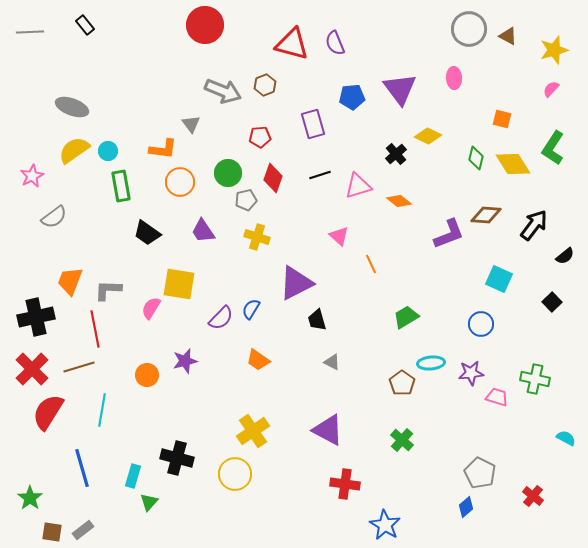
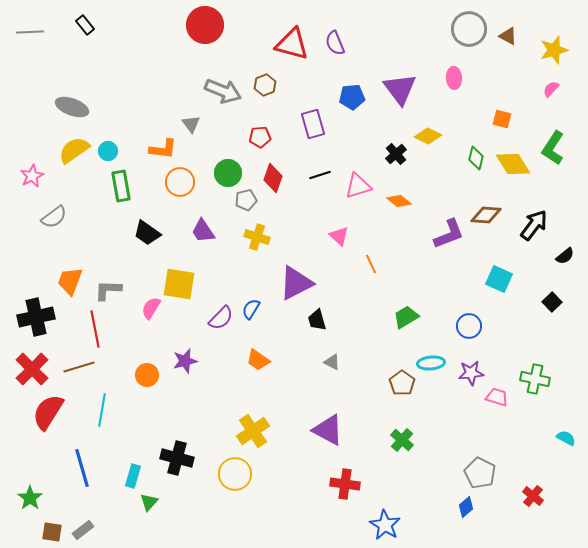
blue circle at (481, 324): moved 12 px left, 2 px down
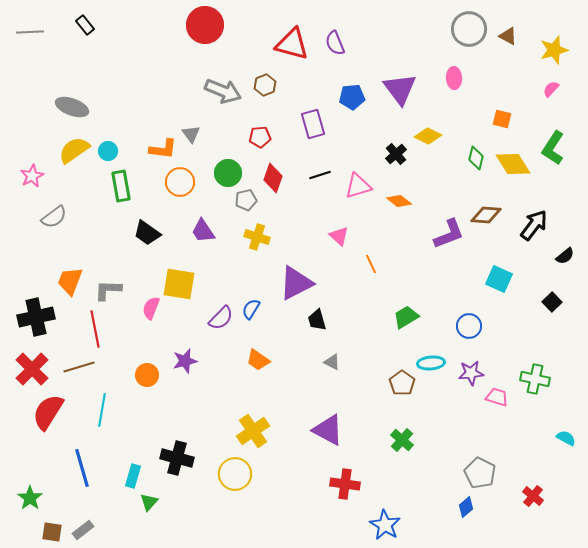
gray triangle at (191, 124): moved 10 px down
pink semicircle at (151, 308): rotated 10 degrees counterclockwise
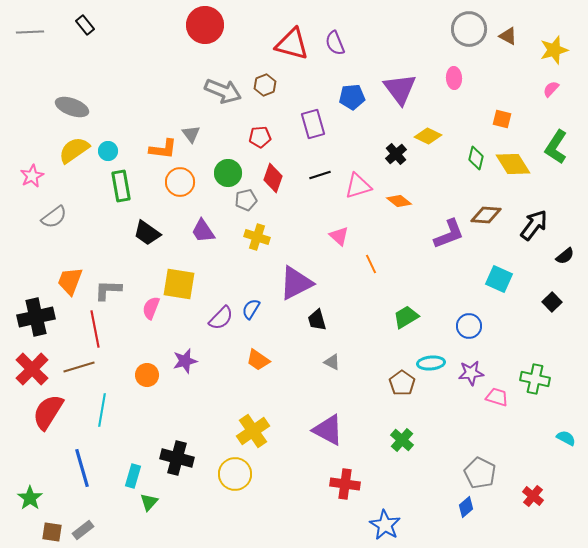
green L-shape at (553, 148): moved 3 px right, 1 px up
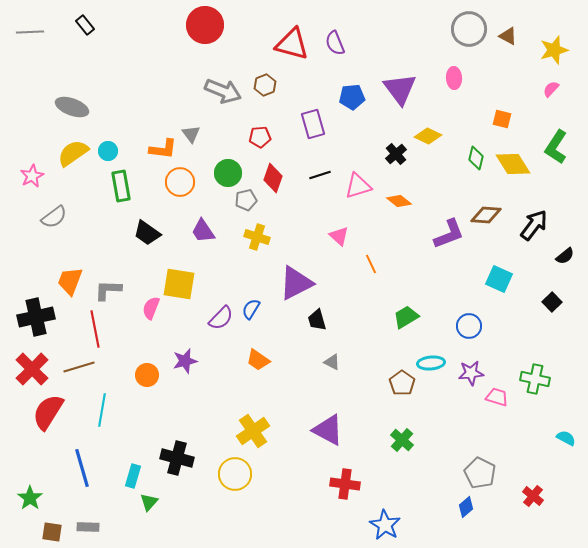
yellow semicircle at (74, 150): moved 1 px left, 3 px down
gray rectangle at (83, 530): moved 5 px right, 3 px up; rotated 40 degrees clockwise
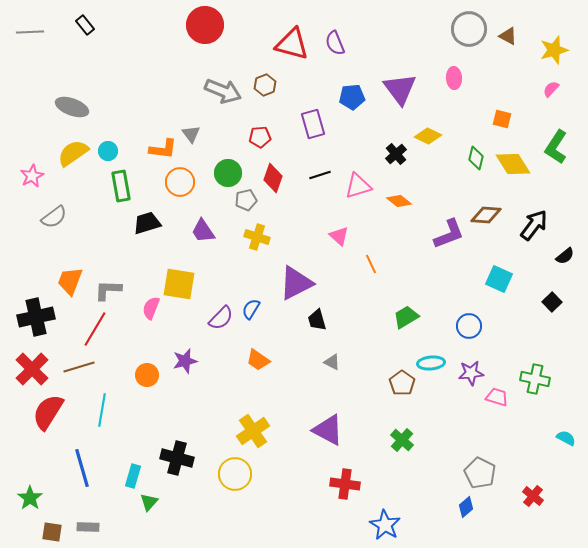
black trapezoid at (147, 233): moved 10 px up; rotated 128 degrees clockwise
red line at (95, 329): rotated 42 degrees clockwise
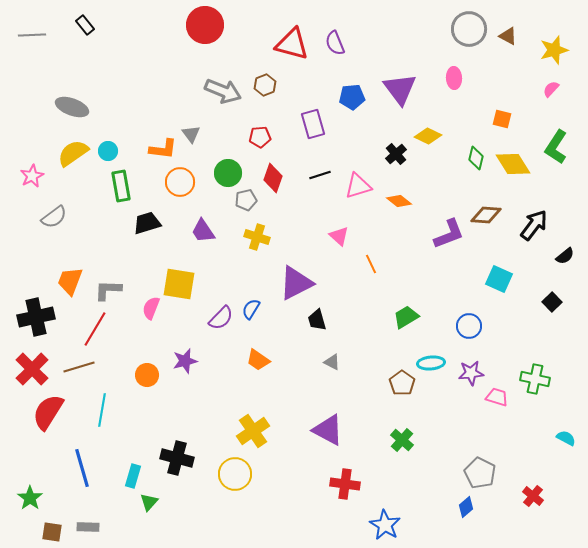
gray line at (30, 32): moved 2 px right, 3 px down
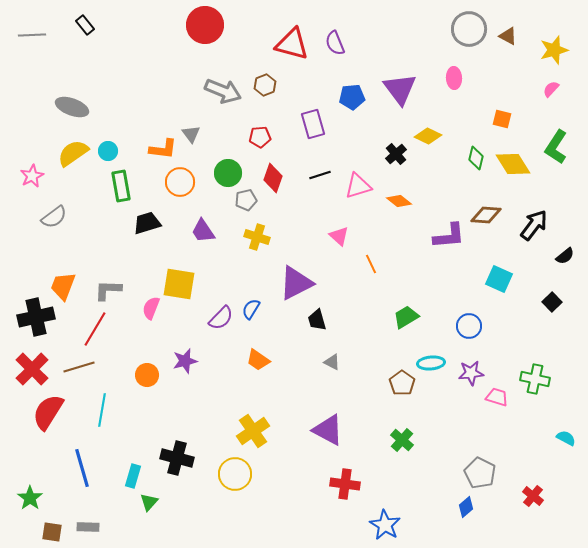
purple L-shape at (449, 234): moved 2 px down; rotated 16 degrees clockwise
orange trapezoid at (70, 281): moved 7 px left, 5 px down
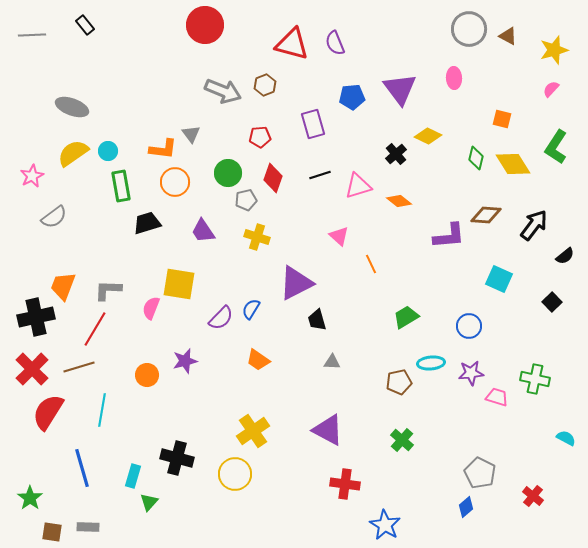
orange circle at (180, 182): moved 5 px left
gray triangle at (332, 362): rotated 24 degrees counterclockwise
brown pentagon at (402, 383): moved 3 px left, 1 px up; rotated 25 degrees clockwise
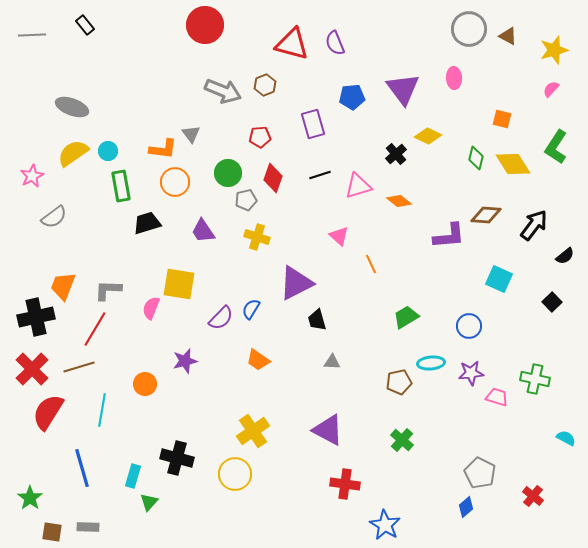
purple triangle at (400, 89): moved 3 px right
orange circle at (147, 375): moved 2 px left, 9 px down
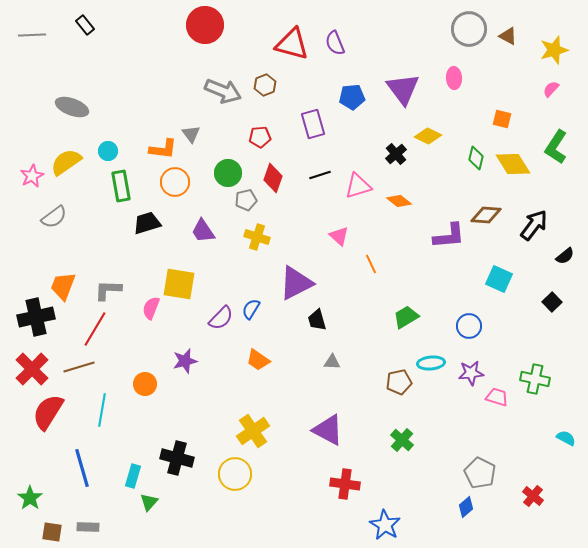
yellow semicircle at (73, 153): moved 7 px left, 9 px down
